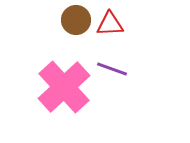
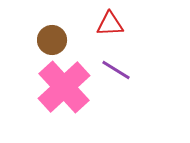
brown circle: moved 24 px left, 20 px down
purple line: moved 4 px right, 1 px down; rotated 12 degrees clockwise
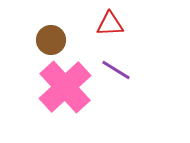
brown circle: moved 1 px left
pink cross: moved 1 px right
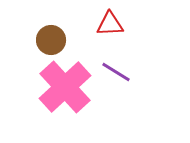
purple line: moved 2 px down
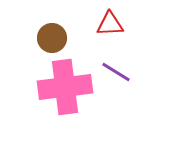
brown circle: moved 1 px right, 2 px up
pink cross: rotated 36 degrees clockwise
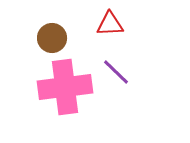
purple line: rotated 12 degrees clockwise
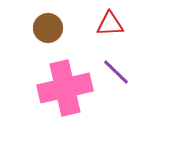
brown circle: moved 4 px left, 10 px up
pink cross: moved 1 px down; rotated 6 degrees counterclockwise
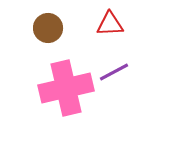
purple line: moved 2 px left; rotated 72 degrees counterclockwise
pink cross: moved 1 px right
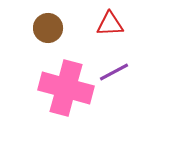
pink cross: rotated 28 degrees clockwise
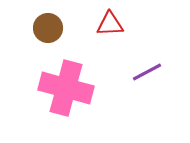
purple line: moved 33 px right
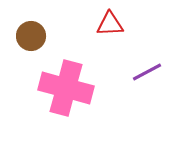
brown circle: moved 17 px left, 8 px down
